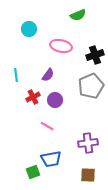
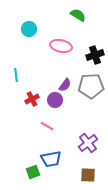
green semicircle: rotated 126 degrees counterclockwise
purple semicircle: moved 17 px right, 10 px down
gray pentagon: rotated 20 degrees clockwise
red cross: moved 1 px left, 2 px down
purple cross: rotated 30 degrees counterclockwise
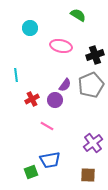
cyan circle: moved 1 px right, 1 px up
gray pentagon: moved 1 px up; rotated 20 degrees counterclockwise
purple cross: moved 5 px right
blue trapezoid: moved 1 px left, 1 px down
green square: moved 2 px left
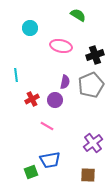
purple semicircle: moved 3 px up; rotated 24 degrees counterclockwise
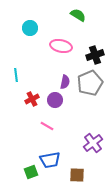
gray pentagon: moved 1 px left, 2 px up
brown square: moved 11 px left
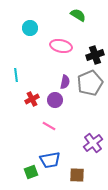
pink line: moved 2 px right
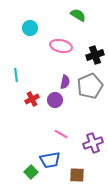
gray pentagon: moved 3 px down
pink line: moved 12 px right, 8 px down
purple cross: rotated 18 degrees clockwise
green square: rotated 24 degrees counterclockwise
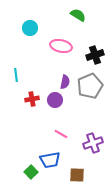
red cross: rotated 16 degrees clockwise
